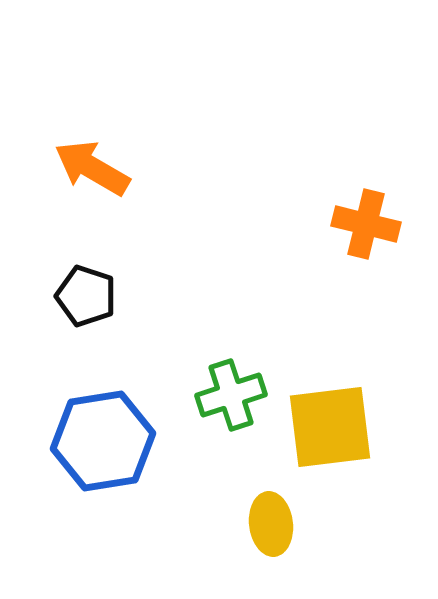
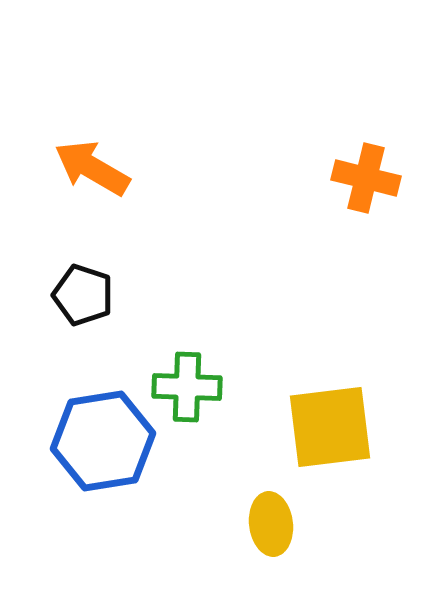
orange cross: moved 46 px up
black pentagon: moved 3 px left, 1 px up
green cross: moved 44 px left, 8 px up; rotated 20 degrees clockwise
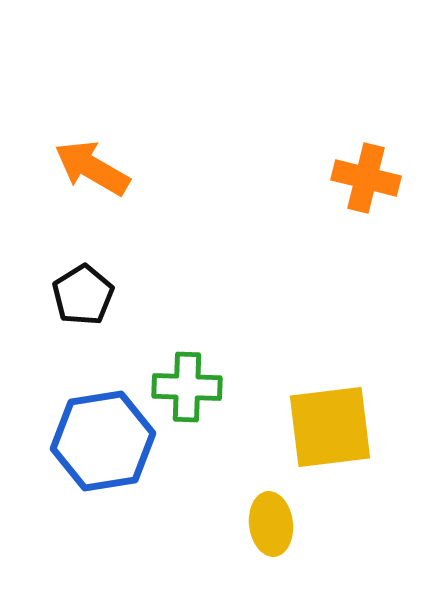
black pentagon: rotated 22 degrees clockwise
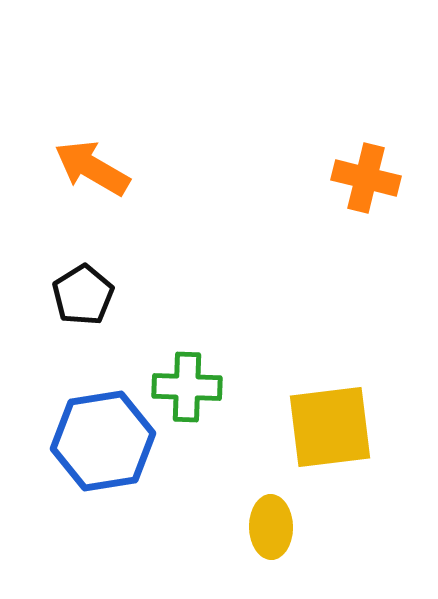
yellow ellipse: moved 3 px down; rotated 6 degrees clockwise
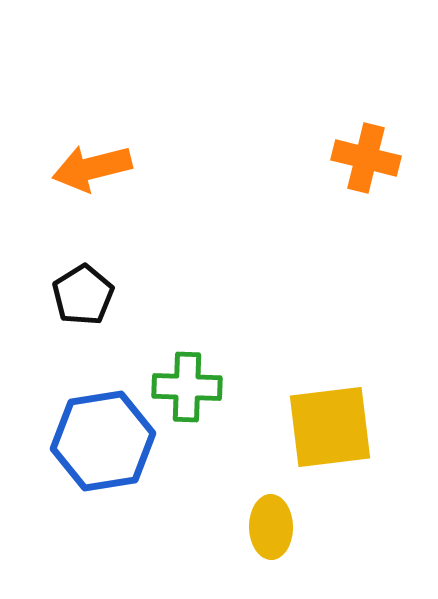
orange arrow: rotated 44 degrees counterclockwise
orange cross: moved 20 px up
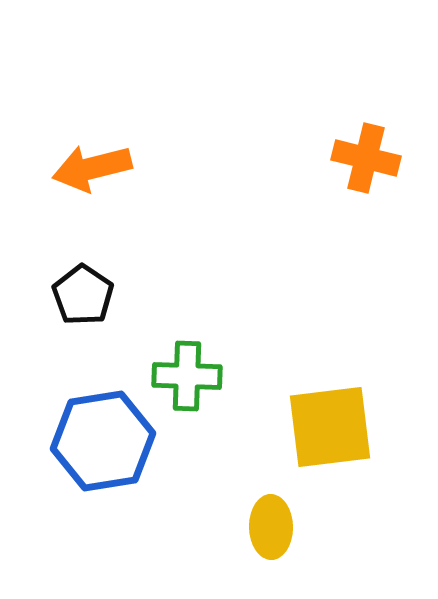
black pentagon: rotated 6 degrees counterclockwise
green cross: moved 11 px up
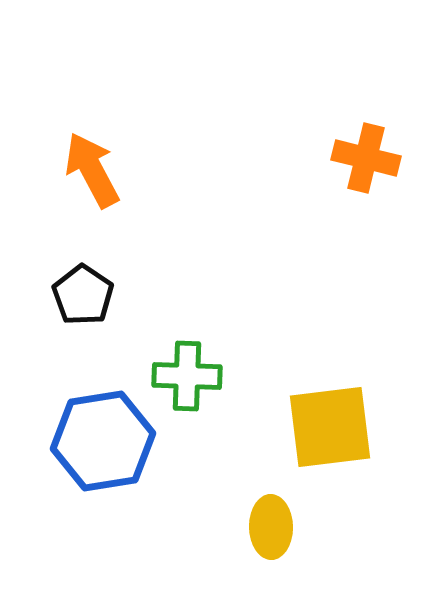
orange arrow: moved 2 px down; rotated 76 degrees clockwise
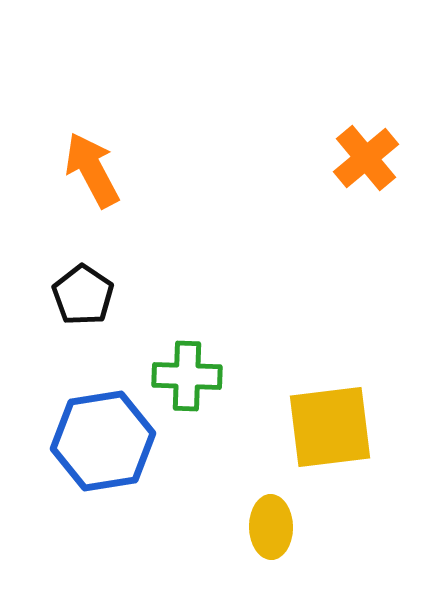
orange cross: rotated 36 degrees clockwise
